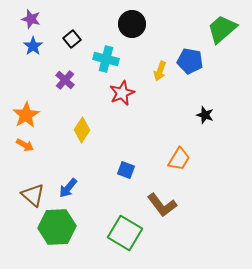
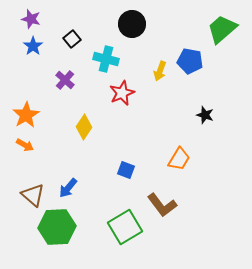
yellow diamond: moved 2 px right, 3 px up
green square: moved 6 px up; rotated 28 degrees clockwise
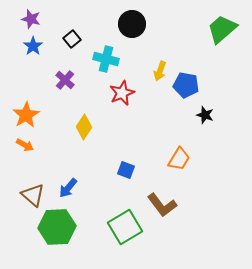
blue pentagon: moved 4 px left, 24 px down
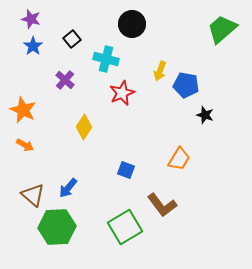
orange star: moved 3 px left, 5 px up; rotated 16 degrees counterclockwise
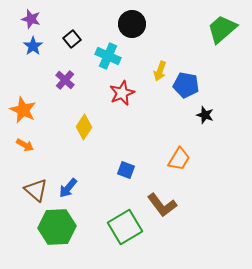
cyan cross: moved 2 px right, 3 px up; rotated 10 degrees clockwise
brown triangle: moved 3 px right, 5 px up
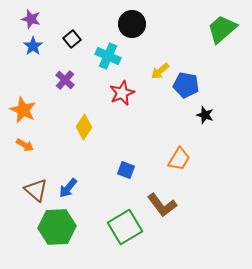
yellow arrow: rotated 30 degrees clockwise
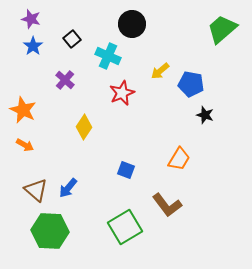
blue pentagon: moved 5 px right, 1 px up
brown L-shape: moved 5 px right
green hexagon: moved 7 px left, 4 px down; rotated 6 degrees clockwise
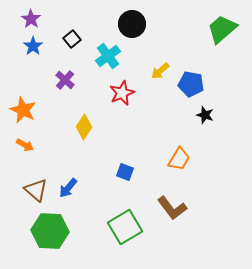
purple star: rotated 18 degrees clockwise
cyan cross: rotated 30 degrees clockwise
blue square: moved 1 px left, 2 px down
brown L-shape: moved 5 px right, 3 px down
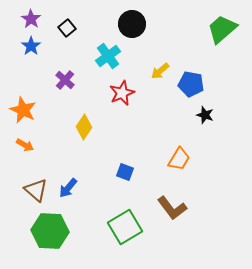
black square: moved 5 px left, 11 px up
blue star: moved 2 px left
